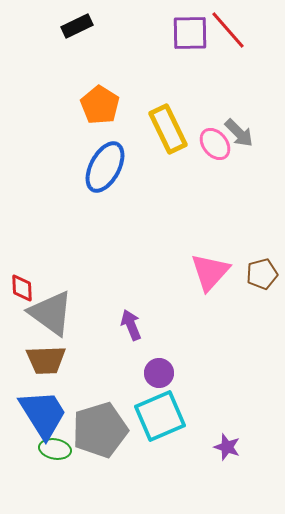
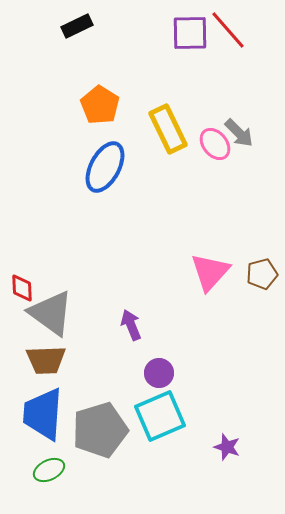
blue trapezoid: rotated 144 degrees counterclockwise
green ellipse: moved 6 px left, 21 px down; rotated 36 degrees counterclockwise
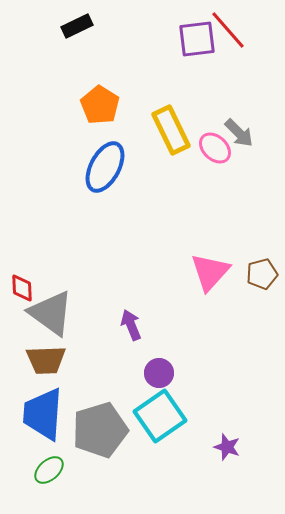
purple square: moved 7 px right, 6 px down; rotated 6 degrees counterclockwise
yellow rectangle: moved 3 px right, 1 px down
pink ellipse: moved 4 px down; rotated 8 degrees counterclockwise
cyan square: rotated 12 degrees counterclockwise
green ellipse: rotated 16 degrees counterclockwise
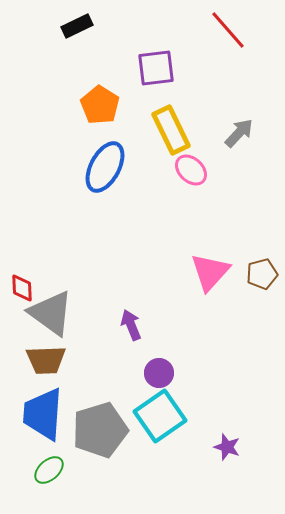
purple square: moved 41 px left, 29 px down
gray arrow: rotated 92 degrees counterclockwise
pink ellipse: moved 24 px left, 22 px down
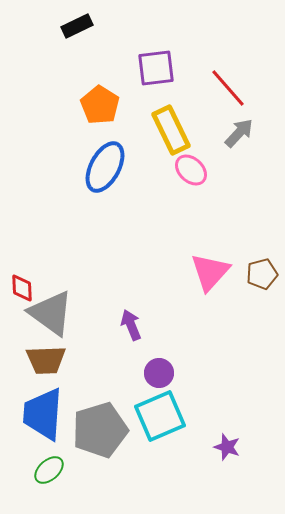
red line: moved 58 px down
cyan square: rotated 12 degrees clockwise
